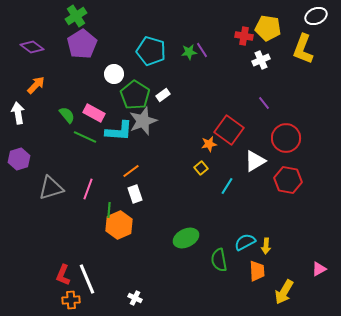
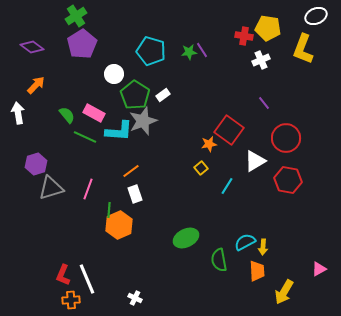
purple hexagon at (19, 159): moved 17 px right, 5 px down
yellow arrow at (266, 246): moved 3 px left, 1 px down
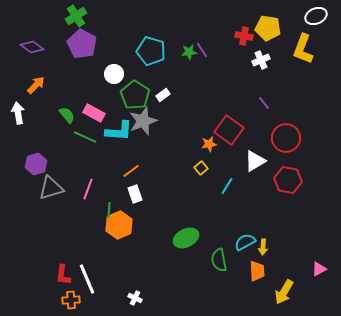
purple pentagon at (82, 44): rotated 12 degrees counterclockwise
red L-shape at (63, 275): rotated 15 degrees counterclockwise
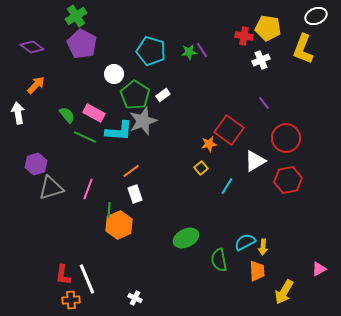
red hexagon at (288, 180): rotated 20 degrees counterclockwise
